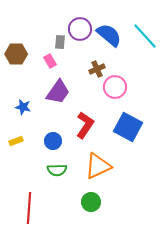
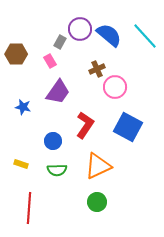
gray rectangle: rotated 24 degrees clockwise
yellow rectangle: moved 5 px right, 23 px down; rotated 40 degrees clockwise
green circle: moved 6 px right
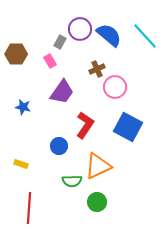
purple trapezoid: moved 4 px right
blue circle: moved 6 px right, 5 px down
green semicircle: moved 15 px right, 11 px down
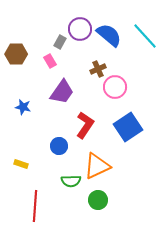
brown cross: moved 1 px right
blue square: rotated 28 degrees clockwise
orange triangle: moved 1 px left
green semicircle: moved 1 px left
green circle: moved 1 px right, 2 px up
red line: moved 6 px right, 2 px up
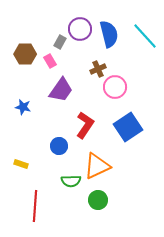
blue semicircle: moved 1 px up; rotated 36 degrees clockwise
brown hexagon: moved 9 px right
purple trapezoid: moved 1 px left, 2 px up
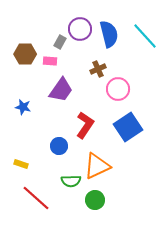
pink rectangle: rotated 56 degrees counterclockwise
pink circle: moved 3 px right, 2 px down
green circle: moved 3 px left
red line: moved 1 px right, 8 px up; rotated 52 degrees counterclockwise
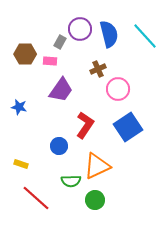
blue star: moved 4 px left
